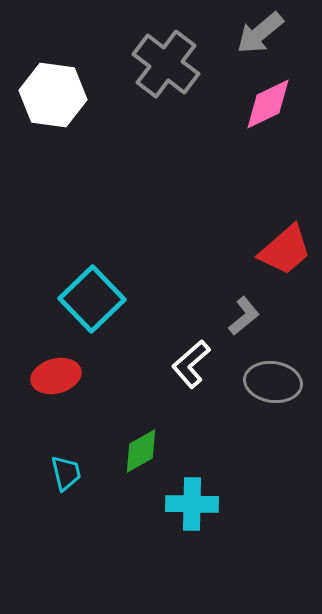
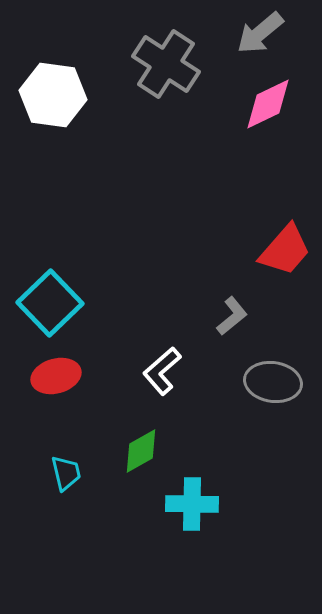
gray cross: rotated 4 degrees counterclockwise
red trapezoid: rotated 8 degrees counterclockwise
cyan square: moved 42 px left, 4 px down
gray L-shape: moved 12 px left
white L-shape: moved 29 px left, 7 px down
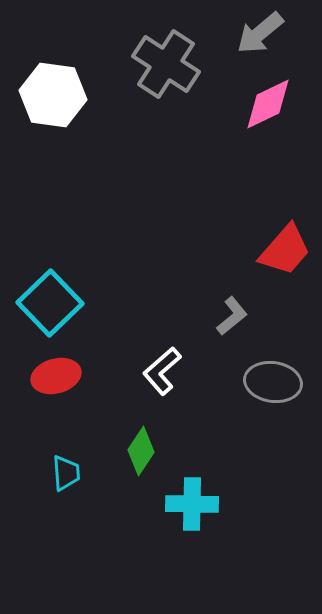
green diamond: rotated 27 degrees counterclockwise
cyan trapezoid: rotated 9 degrees clockwise
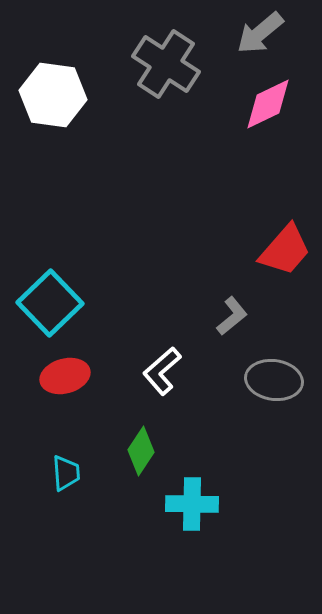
red ellipse: moved 9 px right
gray ellipse: moved 1 px right, 2 px up
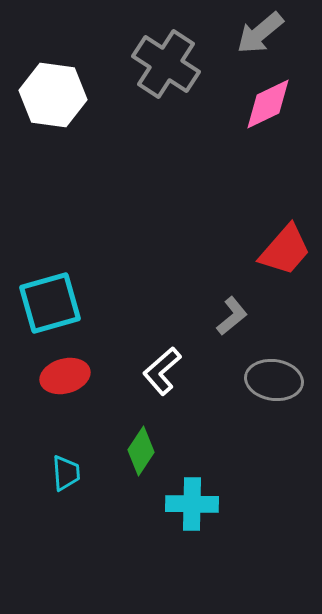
cyan square: rotated 28 degrees clockwise
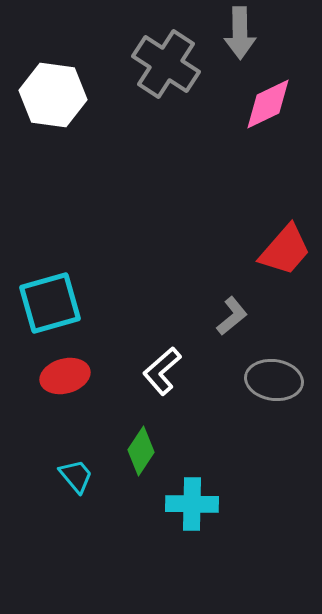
gray arrow: moved 20 px left; rotated 51 degrees counterclockwise
cyan trapezoid: moved 10 px right, 3 px down; rotated 36 degrees counterclockwise
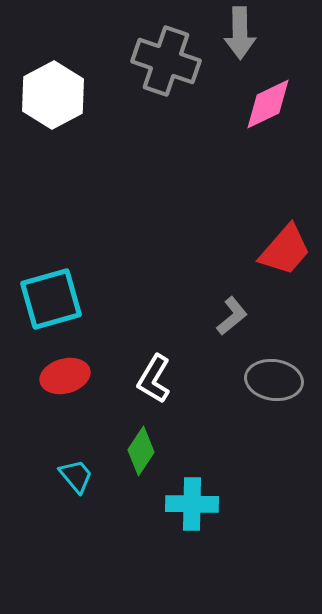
gray cross: moved 3 px up; rotated 14 degrees counterclockwise
white hexagon: rotated 24 degrees clockwise
cyan square: moved 1 px right, 4 px up
white L-shape: moved 8 px left, 8 px down; rotated 18 degrees counterclockwise
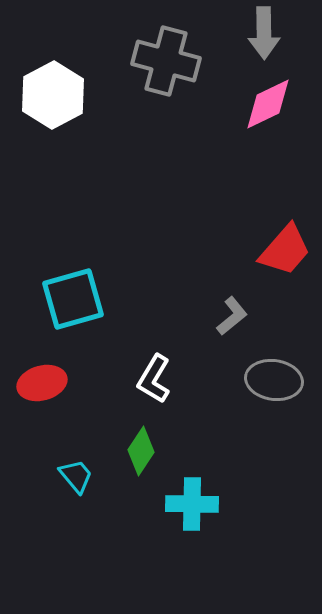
gray arrow: moved 24 px right
gray cross: rotated 4 degrees counterclockwise
cyan square: moved 22 px right
red ellipse: moved 23 px left, 7 px down
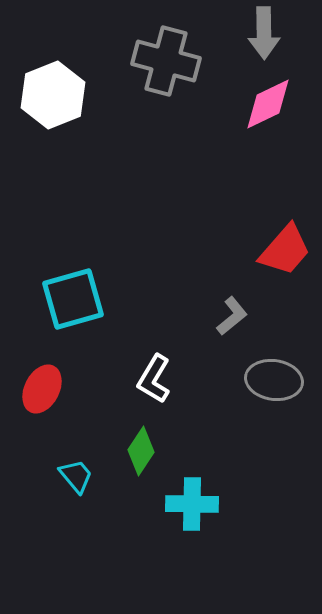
white hexagon: rotated 6 degrees clockwise
red ellipse: moved 6 px down; rotated 48 degrees counterclockwise
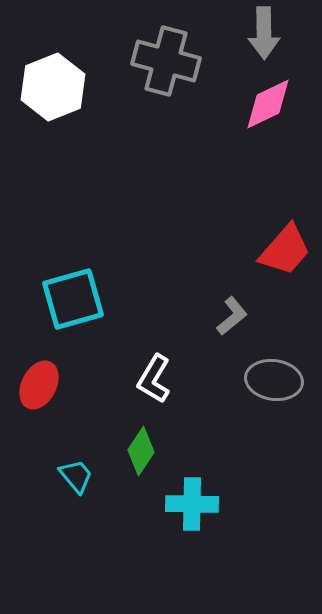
white hexagon: moved 8 px up
red ellipse: moved 3 px left, 4 px up
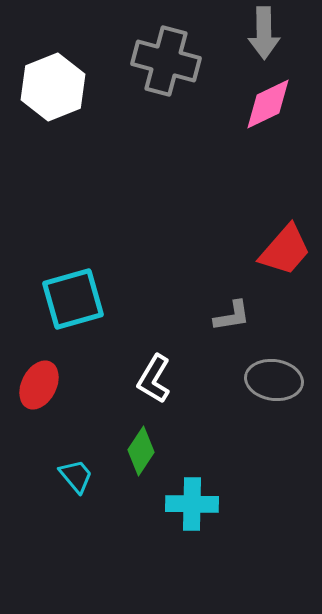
gray L-shape: rotated 30 degrees clockwise
